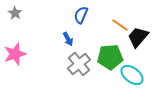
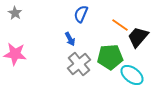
blue semicircle: moved 1 px up
blue arrow: moved 2 px right
pink star: rotated 25 degrees clockwise
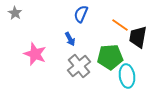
black trapezoid: rotated 30 degrees counterclockwise
pink star: moved 20 px right; rotated 15 degrees clockwise
gray cross: moved 2 px down
cyan ellipse: moved 5 px left, 1 px down; rotated 45 degrees clockwise
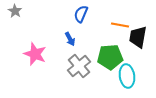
gray star: moved 2 px up
orange line: rotated 24 degrees counterclockwise
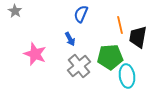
orange line: rotated 66 degrees clockwise
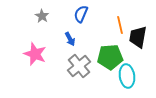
gray star: moved 27 px right, 5 px down
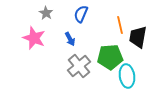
gray star: moved 4 px right, 3 px up
pink star: moved 1 px left, 16 px up
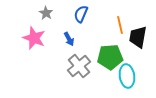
blue arrow: moved 1 px left
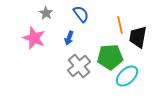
blue semicircle: rotated 120 degrees clockwise
blue arrow: moved 1 px up; rotated 48 degrees clockwise
cyan ellipse: rotated 55 degrees clockwise
